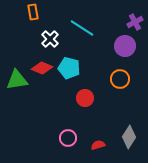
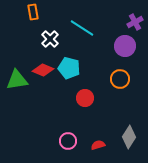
red diamond: moved 1 px right, 2 px down
pink circle: moved 3 px down
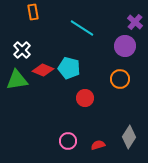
purple cross: rotated 21 degrees counterclockwise
white cross: moved 28 px left, 11 px down
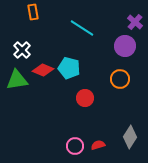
gray diamond: moved 1 px right
pink circle: moved 7 px right, 5 px down
